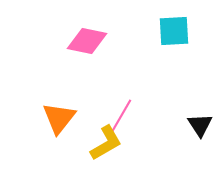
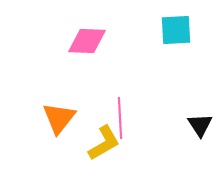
cyan square: moved 2 px right, 1 px up
pink diamond: rotated 9 degrees counterclockwise
pink line: rotated 33 degrees counterclockwise
yellow L-shape: moved 2 px left
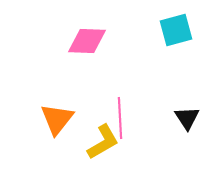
cyan square: rotated 12 degrees counterclockwise
orange triangle: moved 2 px left, 1 px down
black triangle: moved 13 px left, 7 px up
yellow L-shape: moved 1 px left, 1 px up
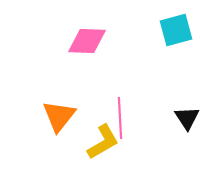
orange triangle: moved 2 px right, 3 px up
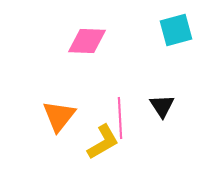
black triangle: moved 25 px left, 12 px up
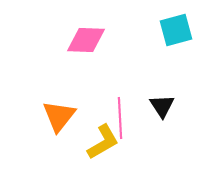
pink diamond: moved 1 px left, 1 px up
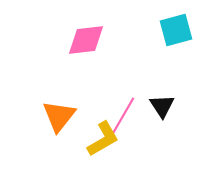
pink diamond: rotated 9 degrees counterclockwise
pink line: moved 3 px right, 2 px up; rotated 33 degrees clockwise
yellow L-shape: moved 3 px up
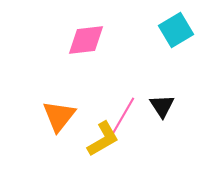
cyan square: rotated 16 degrees counterclockwise
